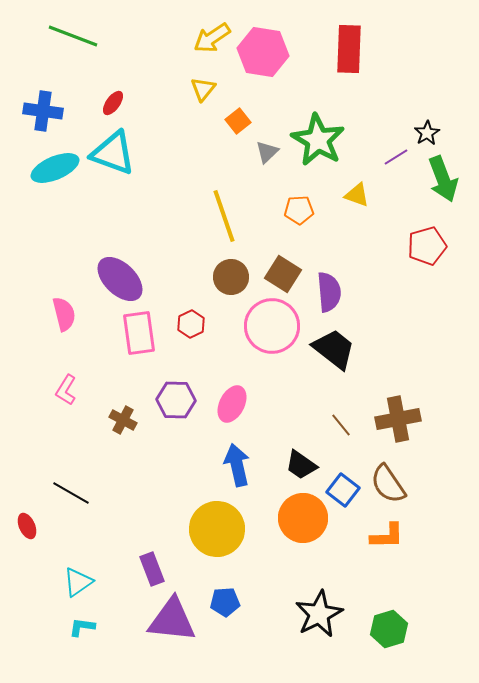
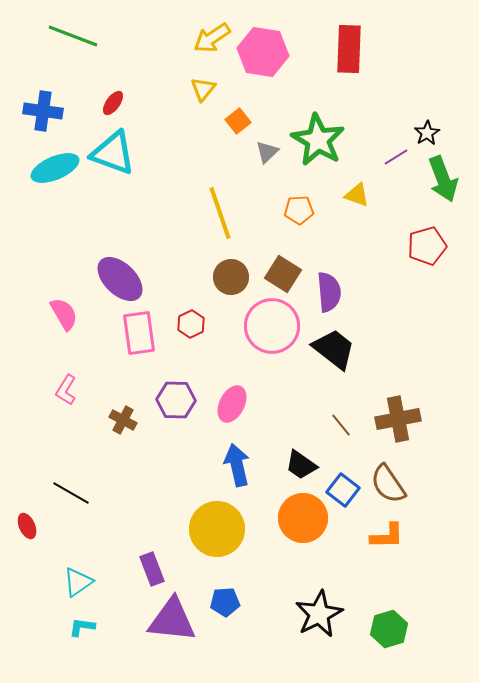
yellow line at (224, 216): moved 4 px left, 3 px up
pink semicircle at (64, 314): rotated 16 degrees counterclockwise
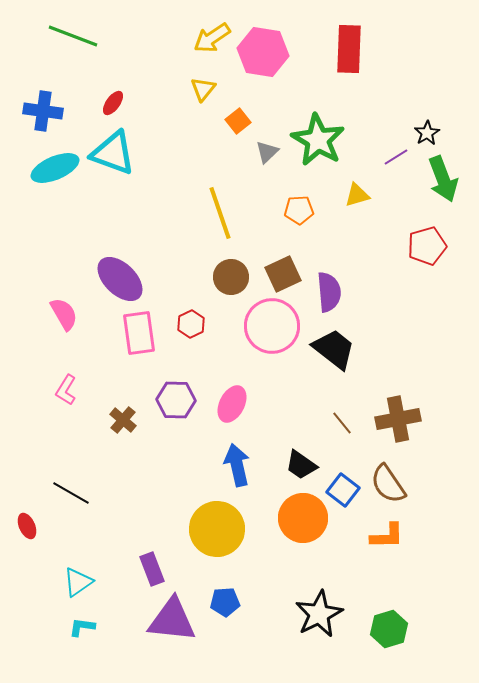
yellow triangle at (357, 195): rotated 36 degrees counterclockwise
brown square at (283, 274): rotated 33 degrees clockwise
brown cross at (123, 420): rotated 12 degrees clockwise
brown line at (341, 425): moved 1 px right, 2 px up
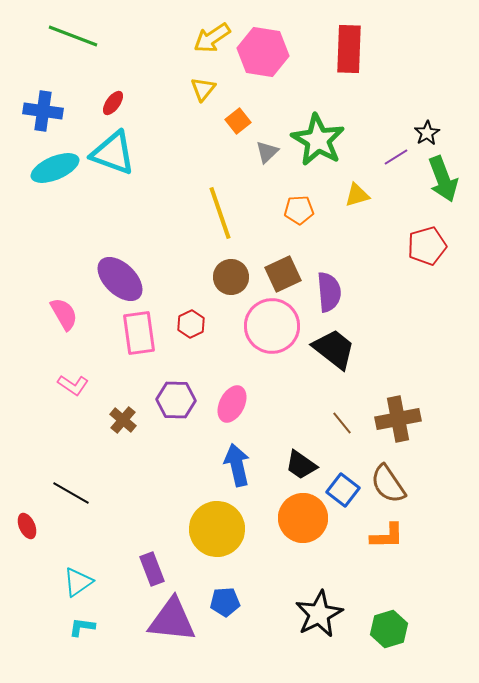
pink L-shape at (66, 390): moved 7 px right, 5 px up; rotated 88 degrees counterclockwise
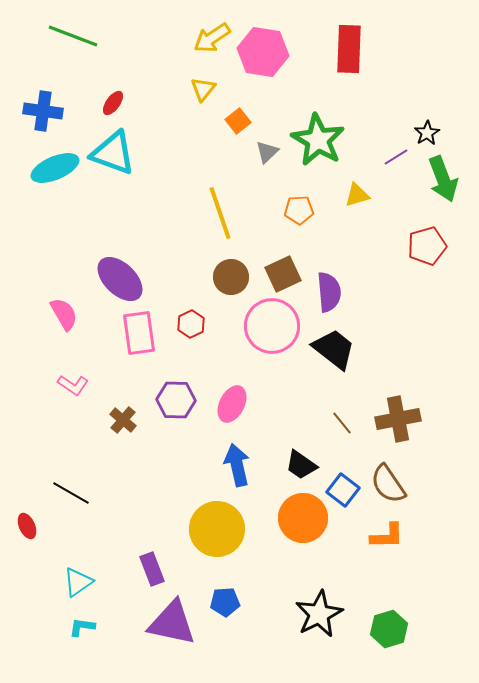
purple triangle at (172, 620): moved 3 px down; rotated 6 degrees clockwise
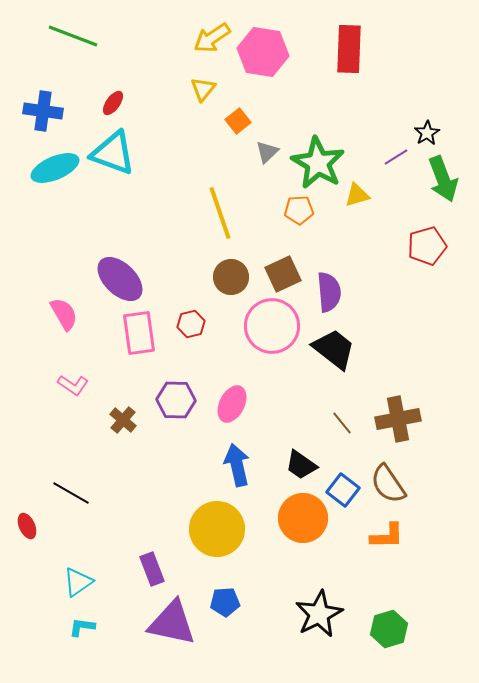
green star at (318, 140): moved 23 px down
red hexagon at (191, 324): rotated 12 degrees clockwise
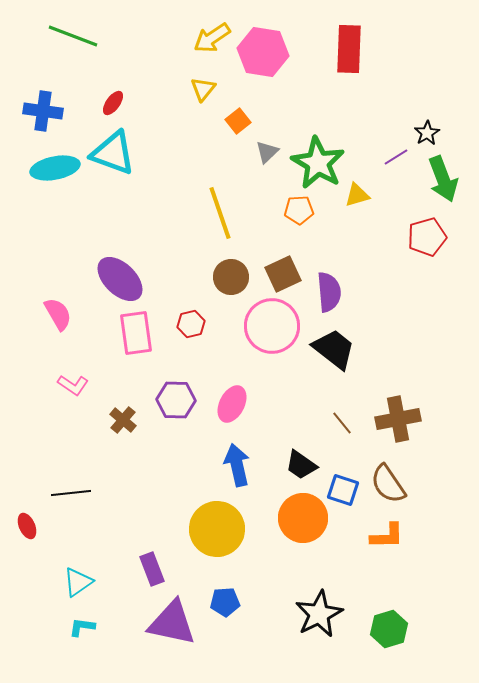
cyan ellipse at (55, 168): rotated 12 degrees clockwise
red pentagon at (427, 246): moved 9 px up
pink semicircle at (64, 314): moved 6 px left
pink rectangle at (139, 333): moved 3 px left
blue square at (343, 490): rotated 20 degrees counterclockwise
black line at (71, 493): rotated 36 degrees counterclockwise
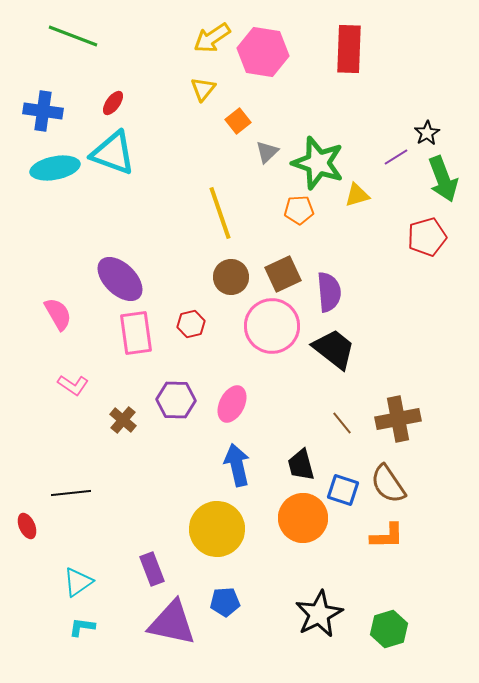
green star at (318, 163): rotated 12 degrees counterclockwise
black trapezoid at (301, 465): rotated 40 degrees clockwise
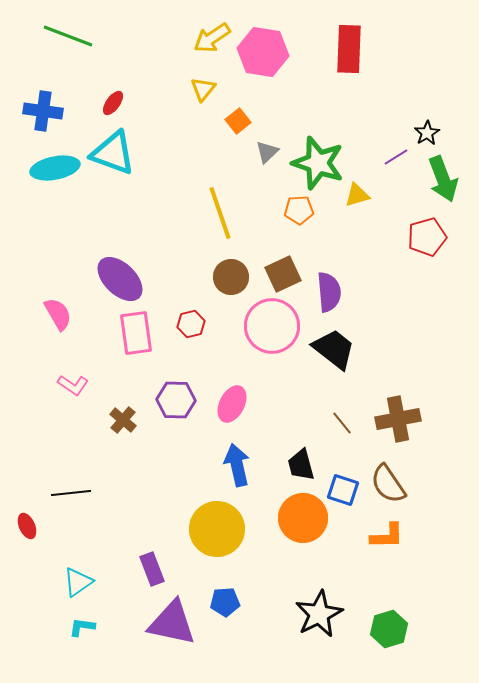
green line at (73, 36): moved 5 px left
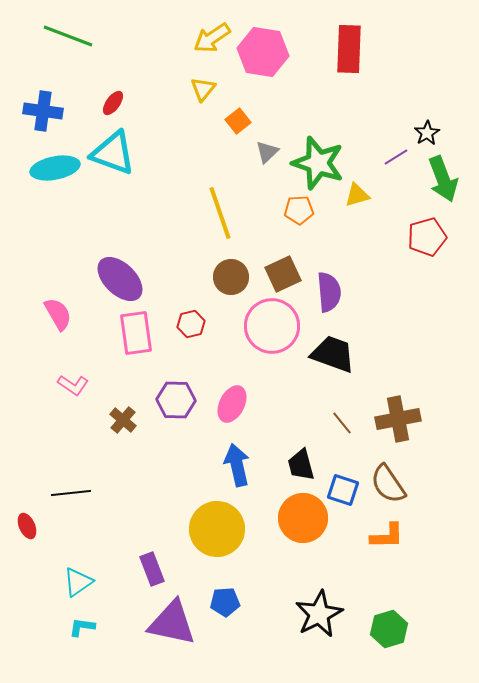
black trapezoid at (334, 349): moved 1 px left, 5 px down; rotated 18 degrees counterclockwise
